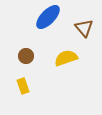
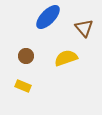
yellow rectangle: rotated 49 degrees counterclockwise
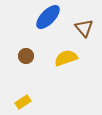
yellow rectangle: moved 16 px down; rotated 56 degrees counterclockwise
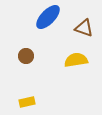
brown triangle: rotated 30 degrees counterclockwise
yellow semicircle: moved 10 px right, 2 px down; rotated 10 degrees clockwise
yellow rectangle: moved 4 px right; rotated 21 degrees clockwise
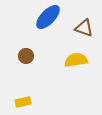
yellow rectangle: moved 4 px left
